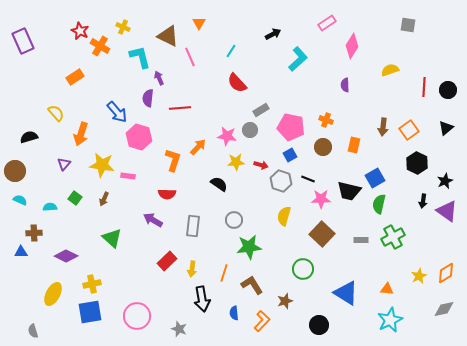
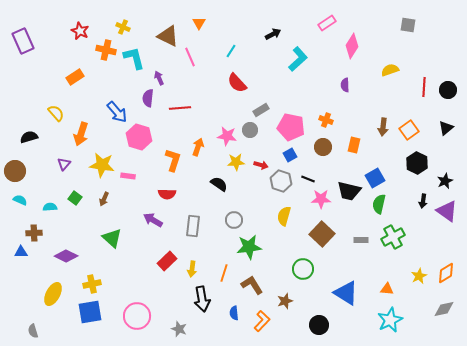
orange cross at (100, 46): moved 6 px right, 4 px down; rotated 18 degrees counterclockwise
cyan L-shape at (140, 57): moved 6 px left, 1 px down
orange arrow at (198, 147): rotated 24 degrees counterclockwise
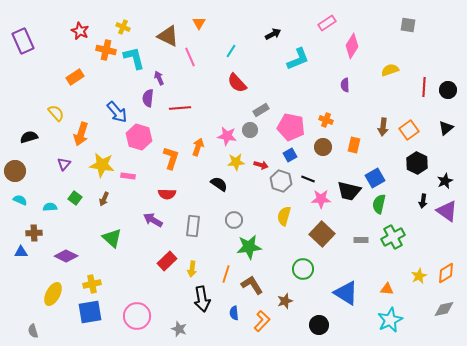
cyan L-shape at (298, 59): rotated 20 degrees clockwise
orange L-shape at (173, 160): moved 2 px left, 2 px up
orange line at (224, 273): moved 2 px right, 1 px down
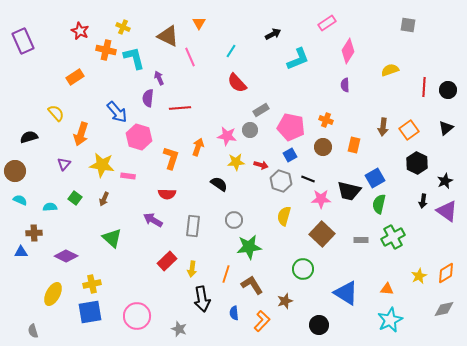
pink diamond at (352, 46): moved 4 px left, 5 px down
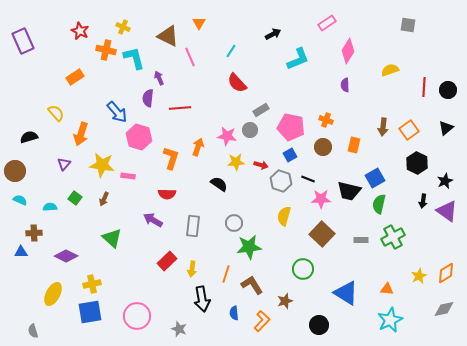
gray circle at (234, 220): moved 3 px down
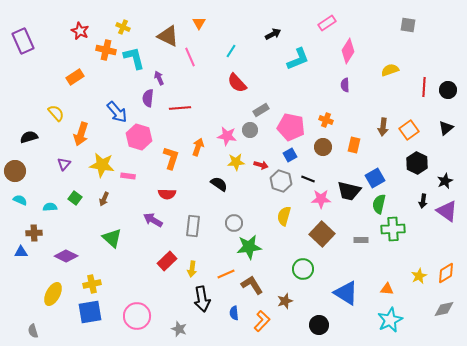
green cross at (393, 237): moved 8 px up; rotated 25 degrees clockwise
orange line at (226, 274): rotated 48 degrees clockwise
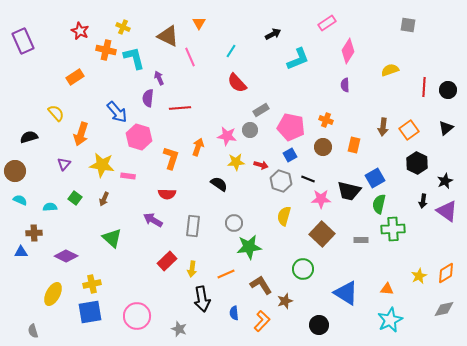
brown L-shape at (252, 285): moved 9 px right
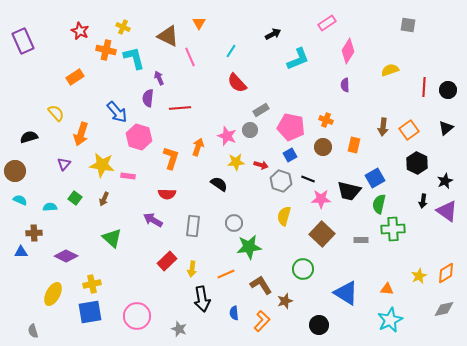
pink star at (227, 136): rotated 12 degrees clockwise
